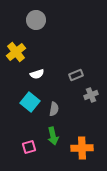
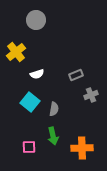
pink square: rotated 16 degrees clockwise
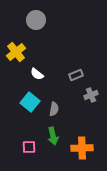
white semicircle: rotated 56 degrees clockwise
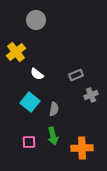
pink square: moved 5 px up
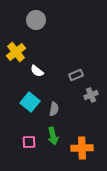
white semicircle: moved 3 px up
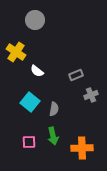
gray circle: moved 1 px left
yellow cross: rotated 18 degrees counterclockwise
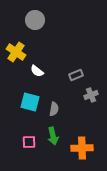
cyan square: rotated 24 degrees counterclockwise
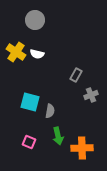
white semicircle: moved 17 px up; rotated 24 degrees counterclockwise
gray rectangle: rotated 40 degrees counterclockwise
gray semicircle: moved 4 px left, 2 px down
green arrow: moved 5 px right
pink square: rotated 24 degrees clockwise
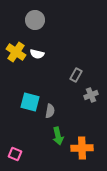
pink square: moved 14 px left, 12 px down
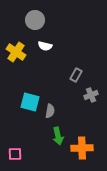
white semicircle: moved 8 px right, 8 px up
pink square: rotated 24 degrees counterclockwise
